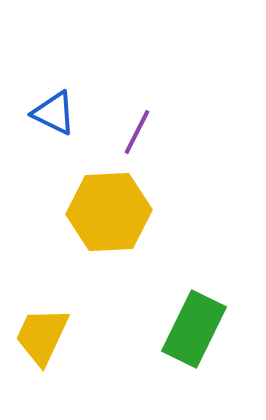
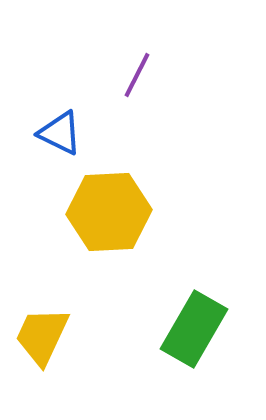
blue triangle: moved 6 px right, 20 px down
purple line: moved 57 px up
green rectangle: rotated 4 degrees clockwise
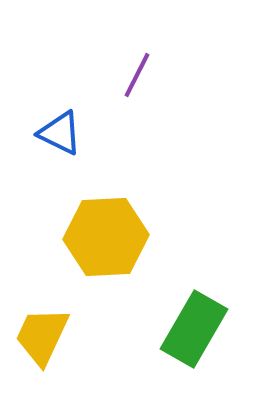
yellow hexagon: moved 3 px left, 25 px down
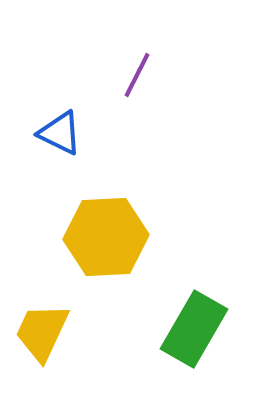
yellow trapezoid: moved 4 px up
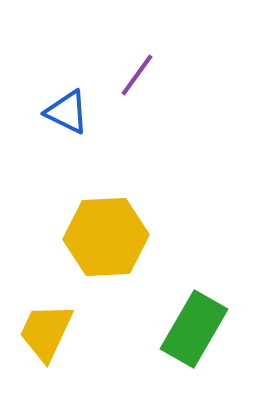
purple line: rotated 9 degrees clockwise
blue triangle: moved 7 px right, 21 px up
yellow trapezoid: moved 4 px right
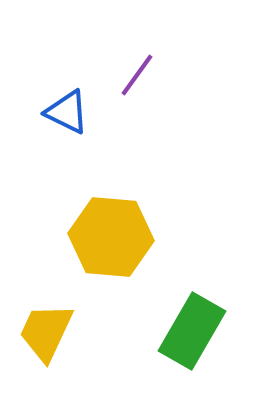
yellow hexagon: moved 5 px right; rotated 8 degrees clockwise
green rectangle: moved 2 px left, 2 px down
